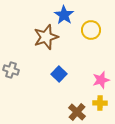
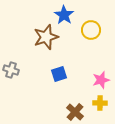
blue square: rotated 28 degrees clockwise
brown cross: moved 2 px left
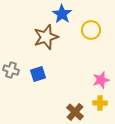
blue star: moved 2 px left, 1 px up
blue square: moved 21 px left
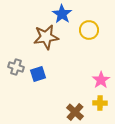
yellow circle: moved 2 px left
brown star: rotated 10 degrees clockwise
gray cross: moved 5 px right, 3 px up
pink star: rotated 18 degrees counterclockwise
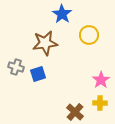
yellow circle: moved 5 px down
brown star: moved 1 px left, 6 px down
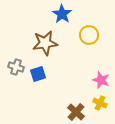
pink star: rotated 18 degrees counterclockwise
yellow cross: rotated 24 degrees clockwise
brown cross: moved 1 px right
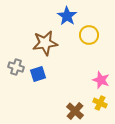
blue star: moved 5 px right, 2 px down
brown cross: moved 1 px left, 1 px up
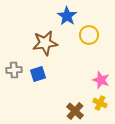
gray cross: moved 2 px left, 3 px down; rotated 21 degrees counterclockwise
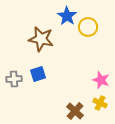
yellow circle: moved 1 px left, 8 px up
brown star: moved 4 px left, 4 px up; rotated 20 degrees clockwise
gray cross: moved 9 px down
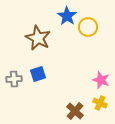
brown star: moved 3 px left, 1 px up; rotated 15 degrees clockwise
